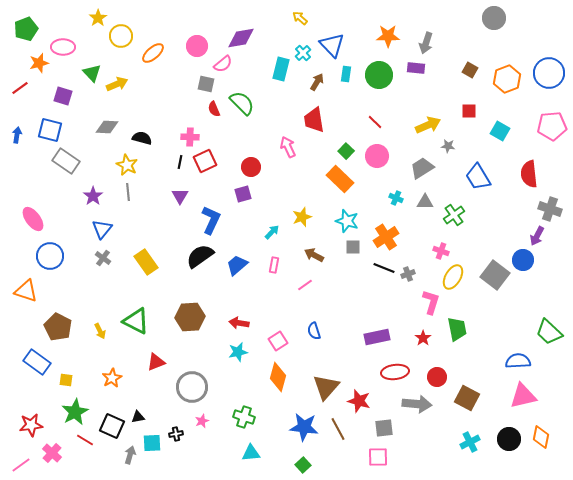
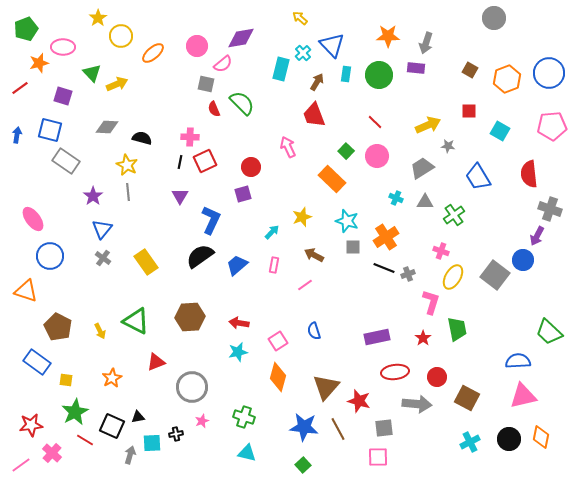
red trapezoid at (314, 120): moved 5 px up; rotated 12 degrees counterclockwise
orange rectangle at (340, 179): moved 8 px left
cyan triangle at (251, 453): moved 4 px left; rotated 18 degrees clockwise
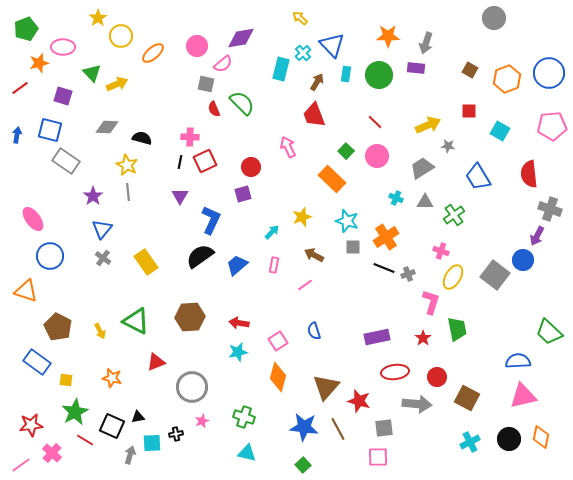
orange star at (112, 378): rotated 30 degrees counterclockwise
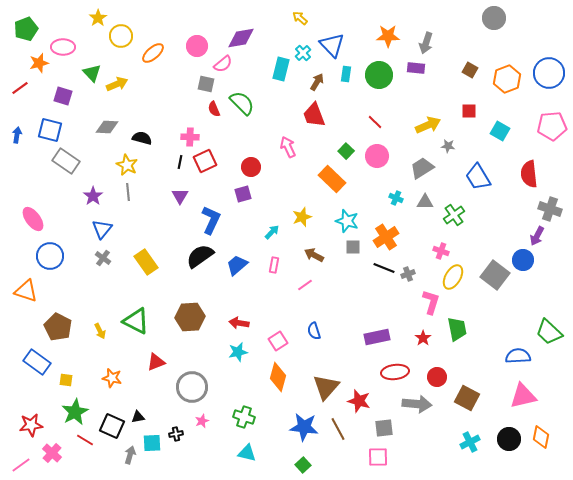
blue semicircle at (518, 361): moved 5 px up
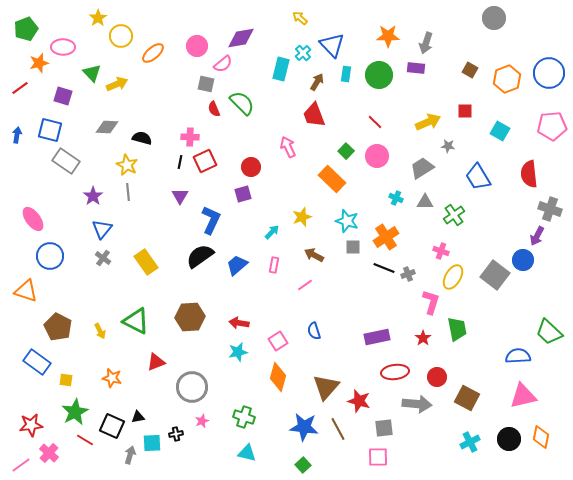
red square at (469, 111): moved 4 px left
yellow arrow at (428, 125): moved 3 px up
pink cross at (52, 453): moved 3 px left
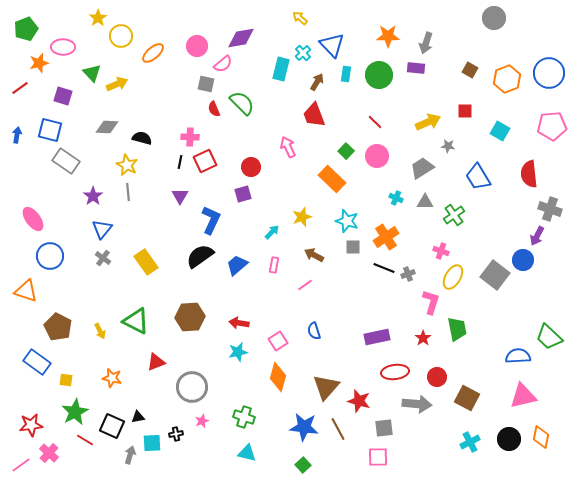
green trapezoid at (549, 332): moved 5 px down
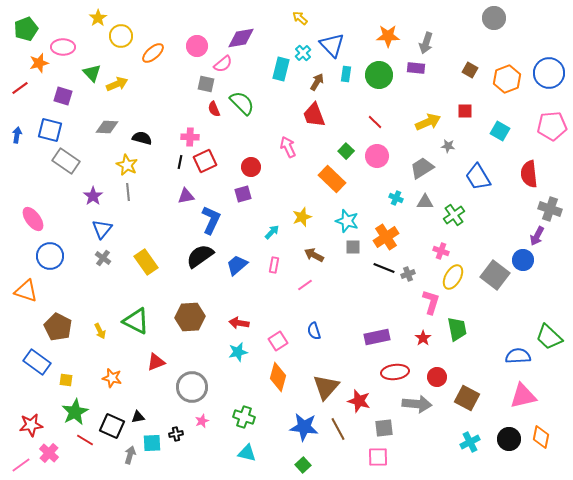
purple triangle at (180, 196): moved 6 px right; rotated 48 degrees clockwise
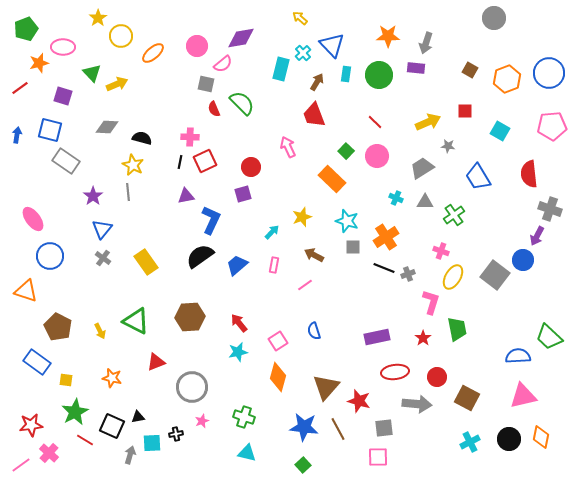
yellow star at (127, 165): moved 6 px right
red arrow at (239, 323): rotated 42 degrees clockwise
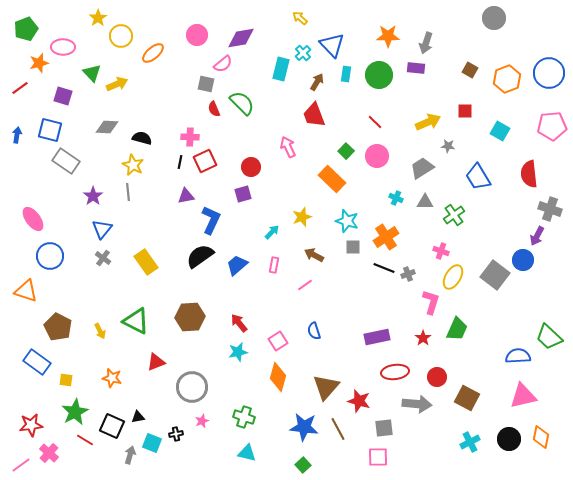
pink circle at (197, 46): moved 11 px up
green trapezoid at (457, 329): rotated 35 degrees clockwise
cyan square at (152, 443): rotated 24 degrees clockwise
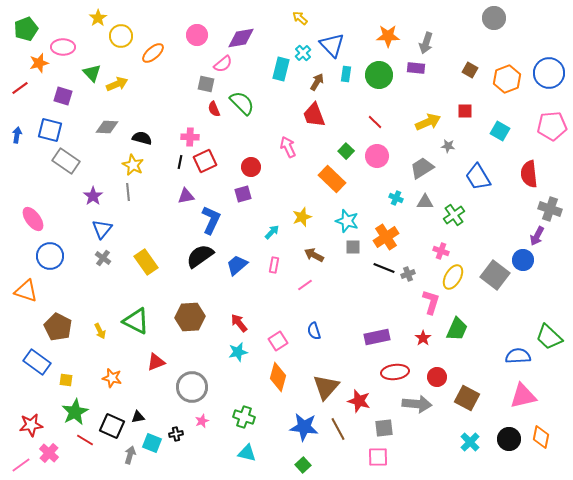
cyan cross at (470, 442): rotated 18 degrees counterclockwise
